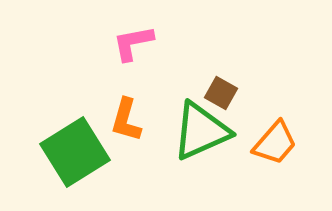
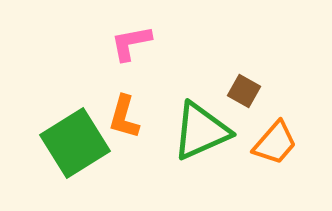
pink L-shape: moved 2 px left
brown square: moved 23 px right, 2 px up
orange L-shape: moved 2 px left, 3 px up
green square: moved 9 px up
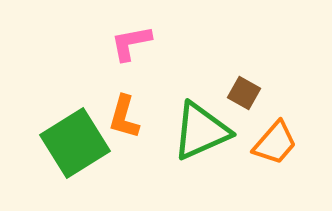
brown square: moved 2 px down
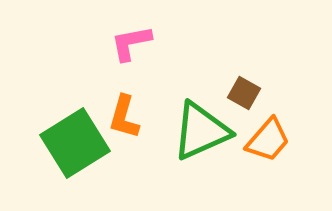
orange trapezoid: moved 7 px left, 3 px up
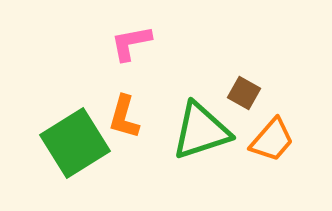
green triangle: rotated 6 degrees clockwise
orange trapezoid: moved 4 px right
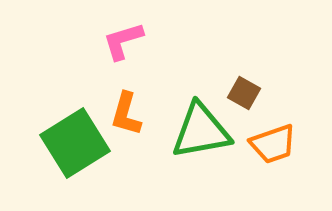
pink L-shape: moved 8 px left, 2 px up; rotated 6 degrees counterclockwise
orange L-shape: moved 2 px right, 3 px up
green triangle: rotated 8 degrees clockwise
orange trapezoid: moved 1 px right, 4 px down; rotated 30 degrees clockwise
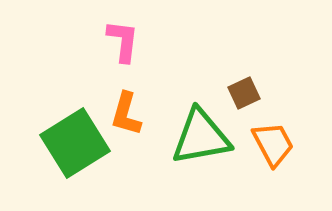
pink L-shape: rotated 114 degrees clockwise
brown square: rotated 36 degrees clockwise
green triangle: moved 6 px down
orange trapezoid: rotated 99 degrees counterclockwise
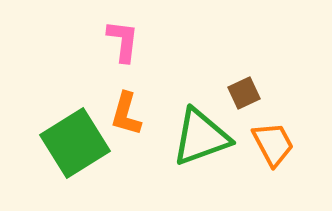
green triangle: rotated 10 degrees counterclockwise
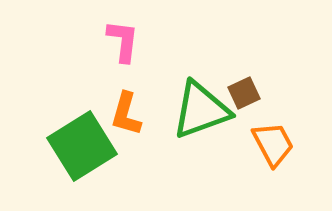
green triangle: moved 27 px up
green square: moved 7 px right, 3 px down
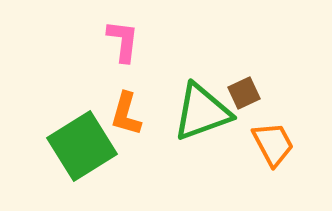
green triangle: moved 1 px right, 2 px down
